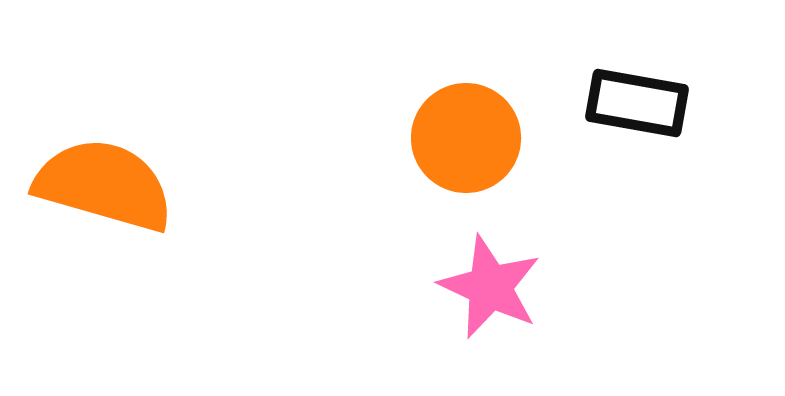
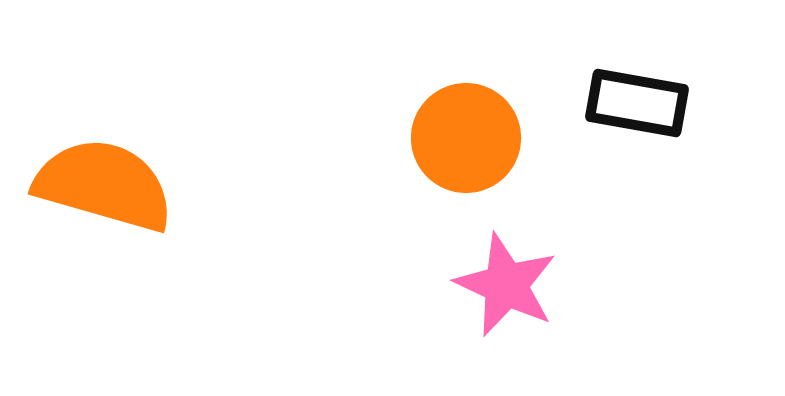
pink star: moved 16 px right, 2 px up
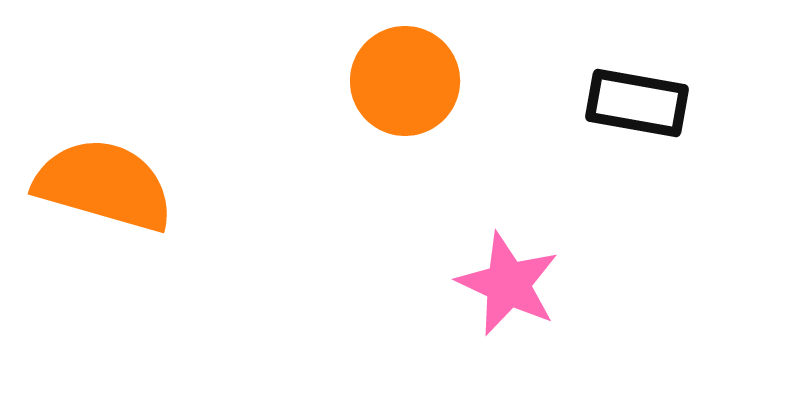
orange circle: moved 61 px left, 57 px up
pink star: moved 2 px right, 1 px up
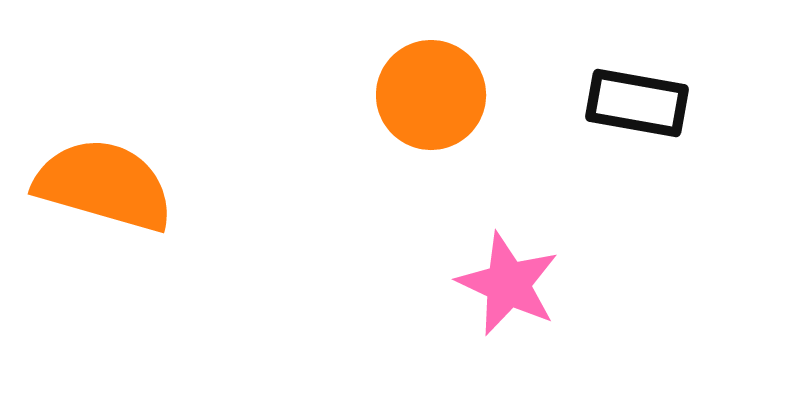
orange circle: moved 26 px right, 14 px down
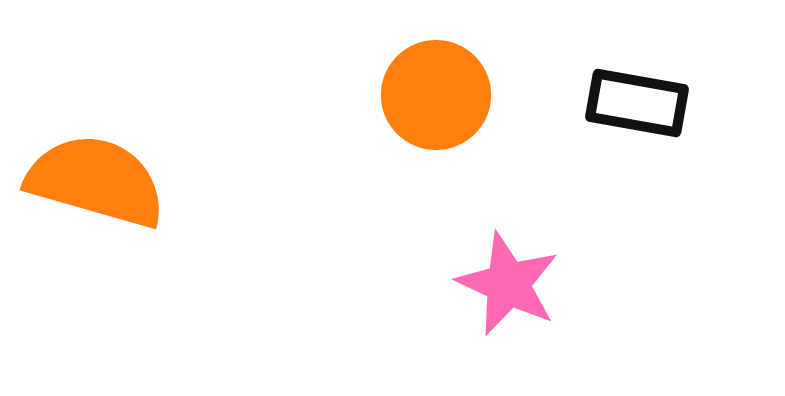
orange circle: moved 5 px right
orange semicircle: moved 8 px left, 4 px up
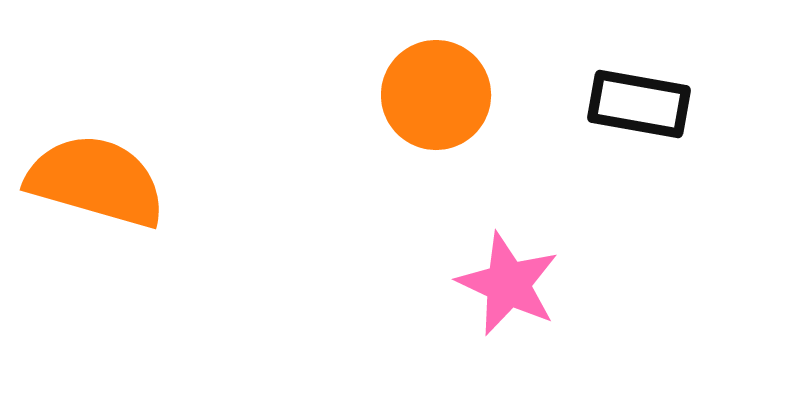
black rectangle: moved 2 px right, 1 px down
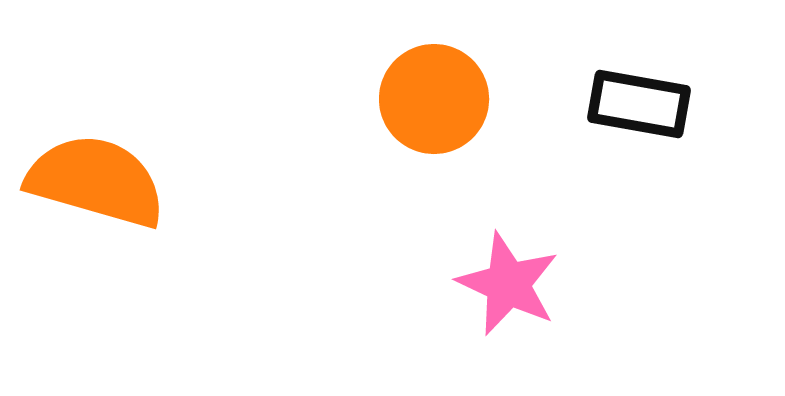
orange circle: moved 2 px left, 4 px down
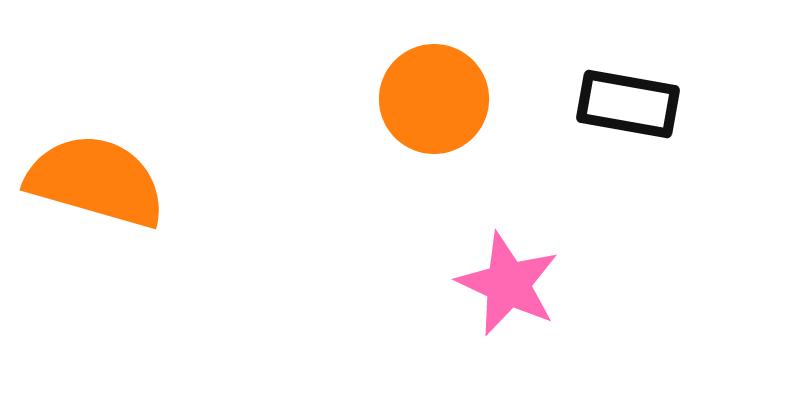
black rectangle: moved 11 px left
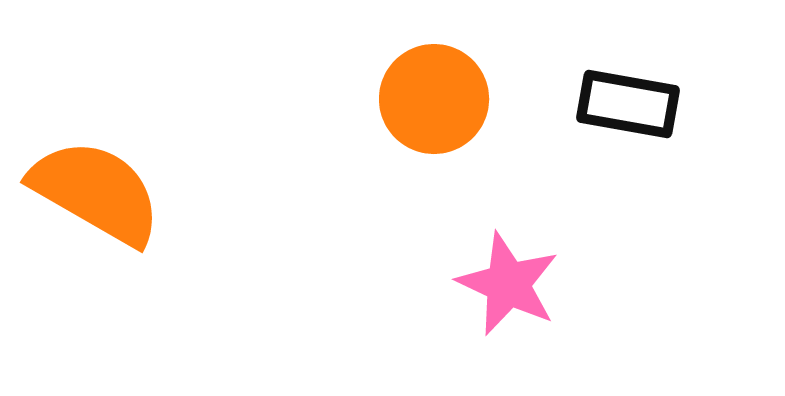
orange semicircle: moved 11 px down; rotated 14 degrees clockwise
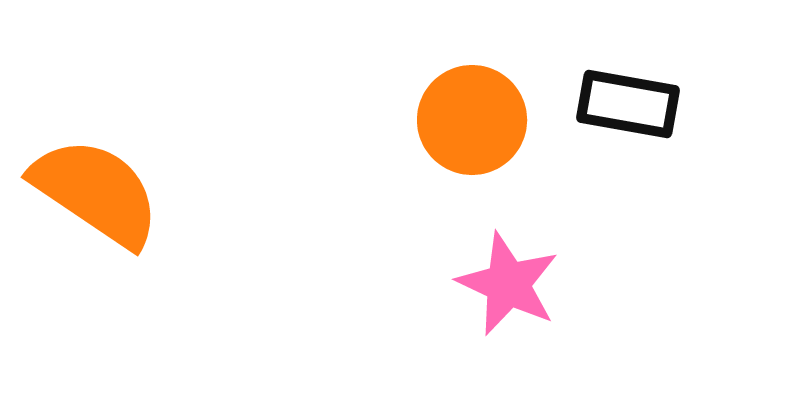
orange circle: moved 38 px right, 21 px down
orange semicircle: rotated 4 degrees clockwise
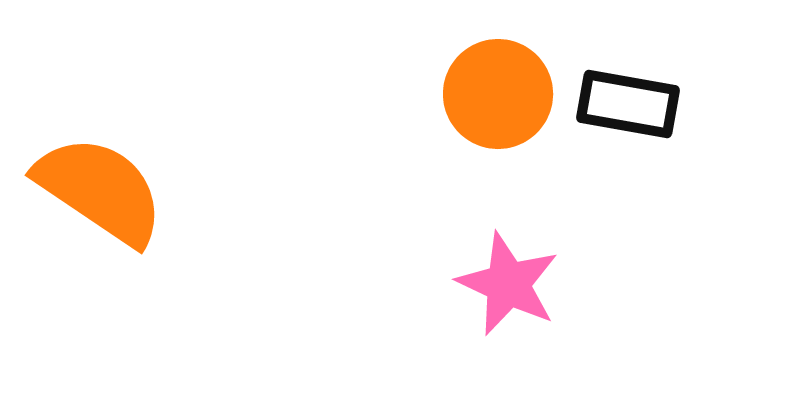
orange circle: moved 26 px right, 26 px up
orange semicircle: moved 4 px right, 2 px up
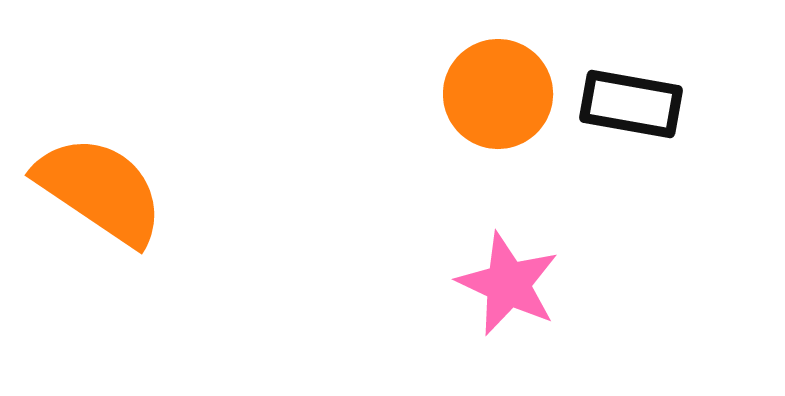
black rectangle: moved 3 px right
